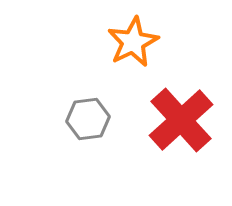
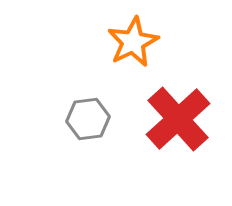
red cross: moved 3 px left, 1 px up
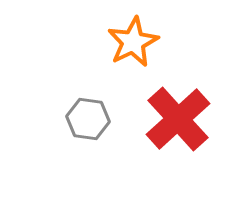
gray hexagon: rotated 15 degrees clockwise
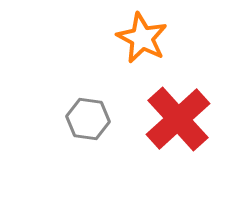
orange star: moved 9 px right, 4 px up; rotated 18 degrees counterclockwise
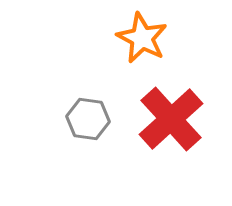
red cross: moved 7 px left
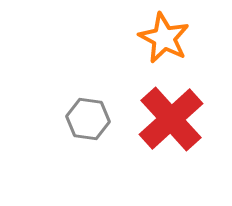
orange star: moved 22 px right
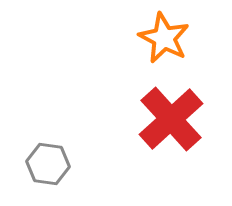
gray hexagon: moved 40 px left, 45 px down
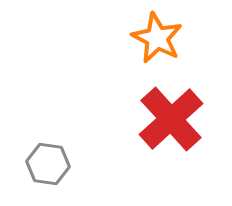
orange star: moved 7 px left
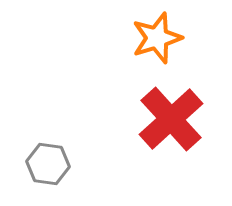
orange star: rotated 27 degrees clockwise
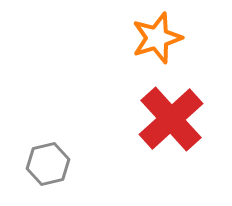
gray hexagon: rotated 21 degrees counterclockwise
